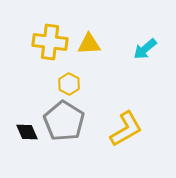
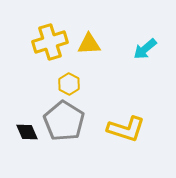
yellow cross: rotated 24 degrees counterclockwise
yellow L-shape: rotated 48 degrees clockwise
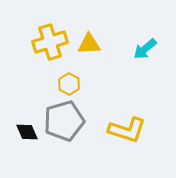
gray pentagon: rotated 24 degrees clockwise
yellow L-shape: moved 1 px right, 1 px down
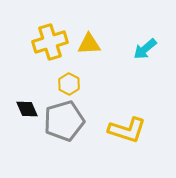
black diamond: moved 23 px up
